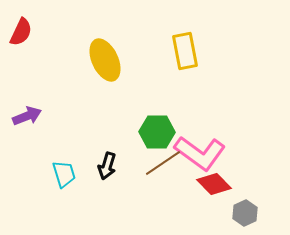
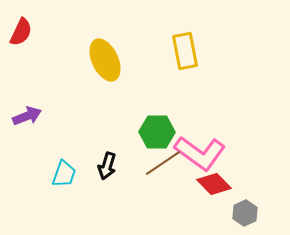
cyan trapezoid: rotated 36 degrees clockwise
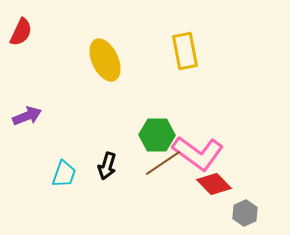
green hexagon: moved 3 px down
pink L-shape: moved 2 px left
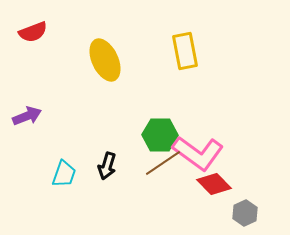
red semicircle: moved 12 px right; rotated 44 degrees clockwise
green hexagon: moved 3 px right
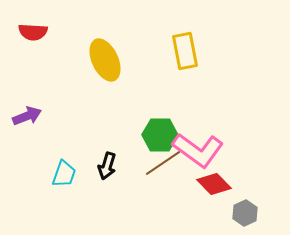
red semicircle: rotated 24 degrees clockwise
pink L-shape: moved 3 px up
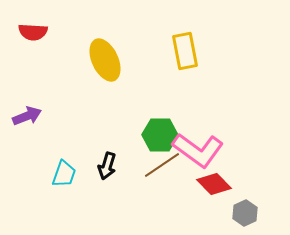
brown line: moved 1 px left, 2 px down
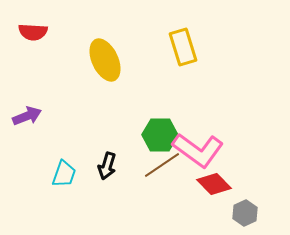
yellow rectangle: moved 2 px left, 4 px up; rotated 6 degrees counterclockwise
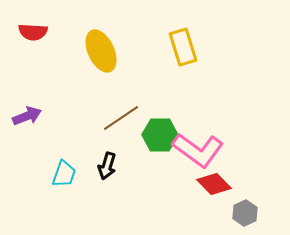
yellow ellipse: moved 4 px left, 9 px up
brown line: moved 41 px left, 47 px up
